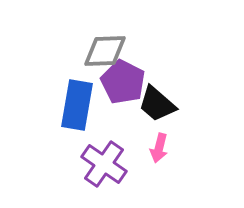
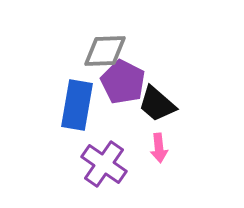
pink arrow: rotated 20 degrees counterclockwise
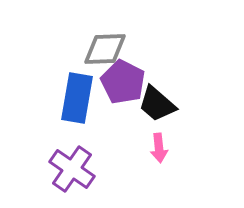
gray diamond: moved 2 px up
blue rectangle: moved 7 px up
purple cross: moved 32 px left, 5 px down
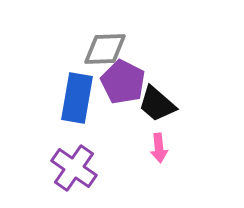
purple cross: moved 2 px right, 1 px up
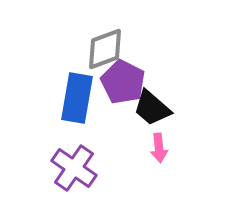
gray diamond: rotated 18 degrees counterclockwise
black trapezoid: moved 5 px left, 4 px down
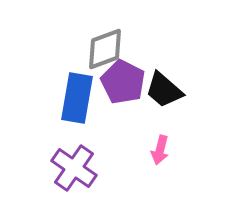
black trapezoid: moved 12 px right, 18 px up
pink arrow: moved 1 px right, 2 px down; rotated 20 degrees clockwise
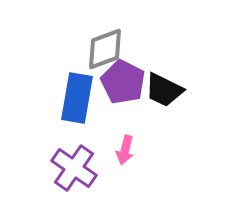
black trapezoid: rotated 15 degrees counterclockwise
pink arrow: moved 35 px left
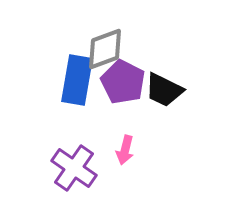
blue rectangle: moved 18 px up
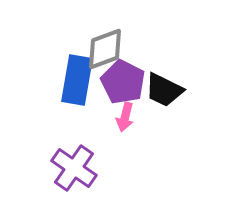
pink arrow: moved 33 px up
